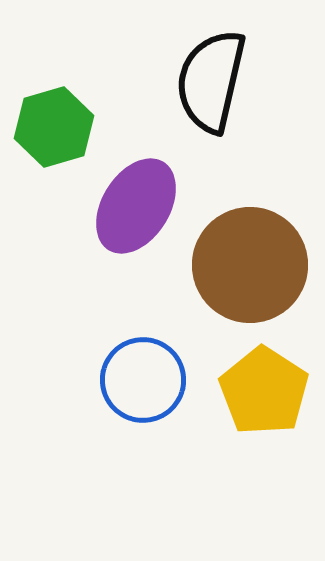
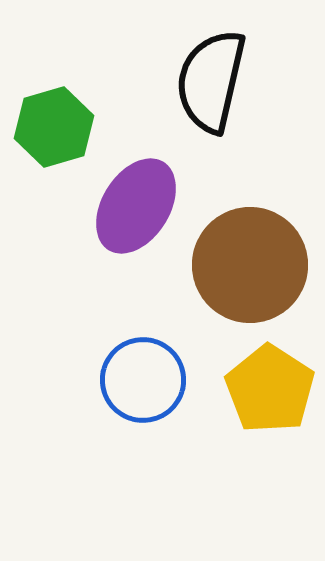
yellow pentagon: moved 6 px right, 2 px up
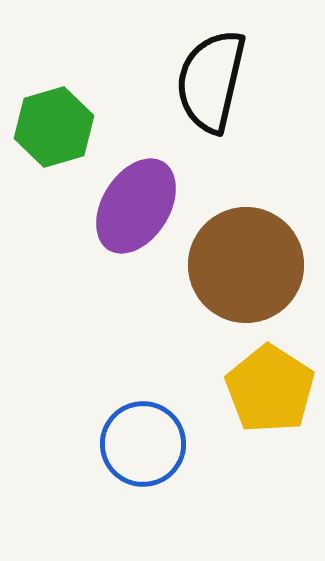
brown circle: moved 4 px left
blue circle: moved 64 px down
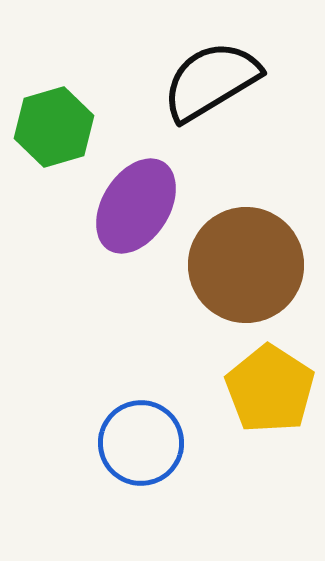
black semicircle: rotated 46 degrees clockwise
blue circle: moved 2 px left, 1 px up
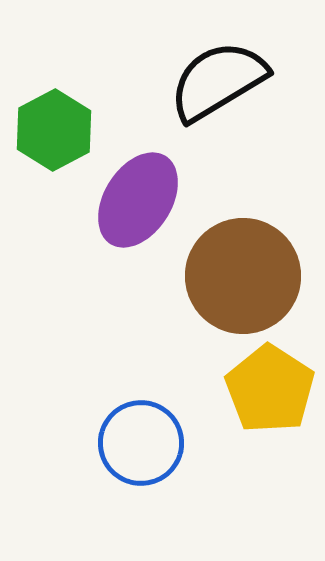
black semicircle: moved 7 px right
green hexagon: moved 3 px down; rotated 12 degrees counterclockwise
purple ellipse: moved 2 px right, 6 px up
brown circle: moved 3 px left, 11 px down
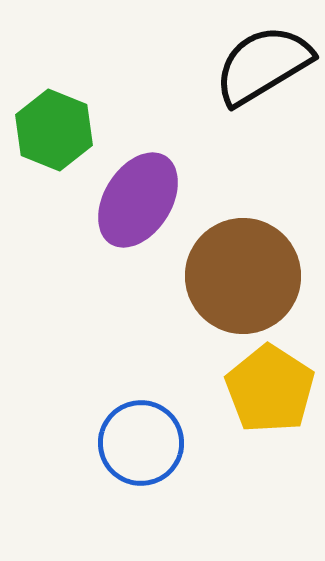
black semicircle: moved 45 px right, 16 px up
green hexagon: rotated 10 degrees counterclockwise
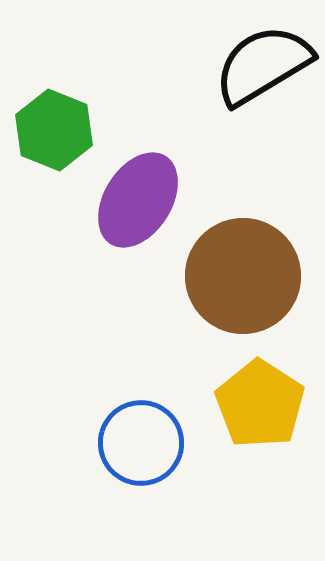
yellow pentagon: moved 10 px left, 15 px down
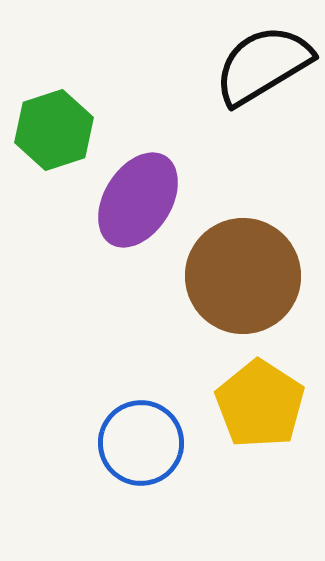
green hexagon: rotated 20 degrees clockwise
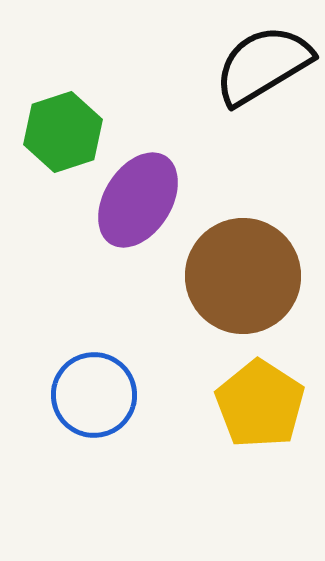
green hexagon: moved 9 px right, 2 px down
blue circle: moved 47 px left, 48 px up
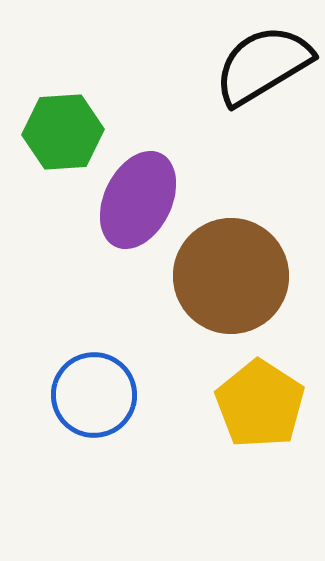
green hexagon: rotated 14 degrees clockwise
purple ellipse: rotated 6 degrees counterclockwise
brown circle: moved 12 px left
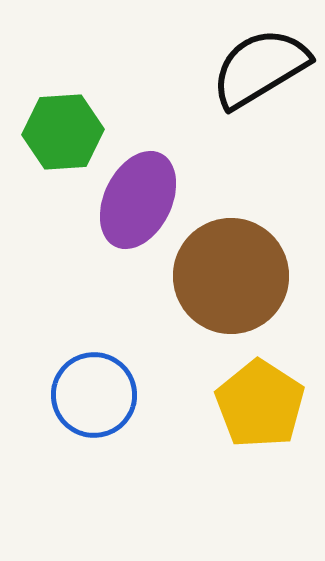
black semicircle: moved 3 px left, 3 px down
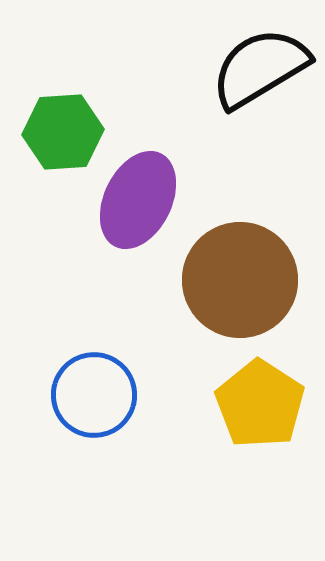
brown circle: moved 9 px right, 4 px down
